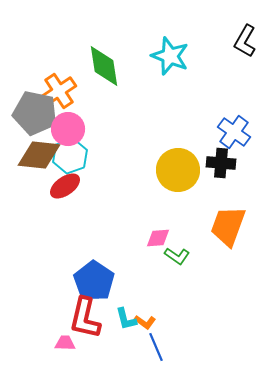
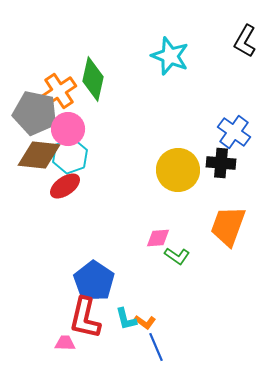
green diamond: moved 11 px left, 13 px down; rotated 21 degrees clockwise
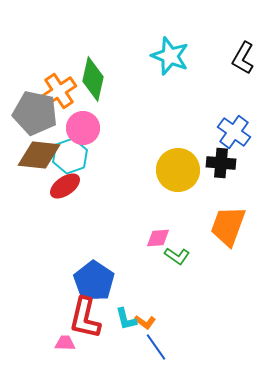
black L-shape: moved 2 px left, 17 px down
pink circle: moved 15 px right, 1 px up
blue line: rotated 12 degrees counterclockwise
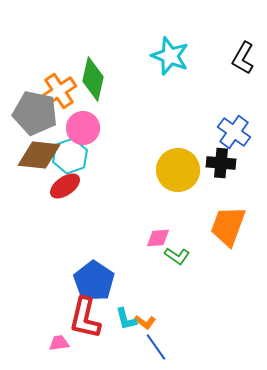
pink trapezoid: moved 6 px left; rotated 10 degrees counterclockwise
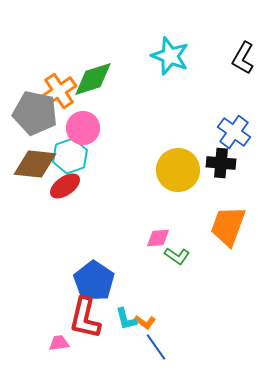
green diamond: rotated 60 degrees clockwise
brown diamond: moved 4 px left, 9 px down
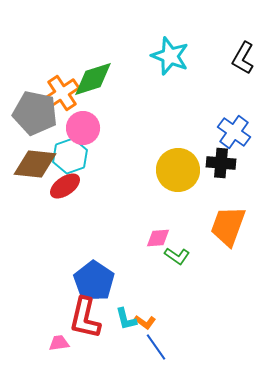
orange cross: moved 3 px right, 2 px down
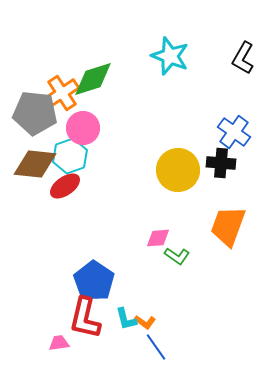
gray pentagon: rotated 6 degrees counterclockwise
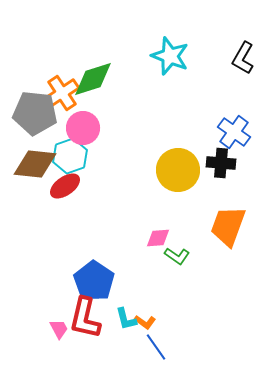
pink trapezoid: moved 14 px up; rotated 70 degrees clockwise
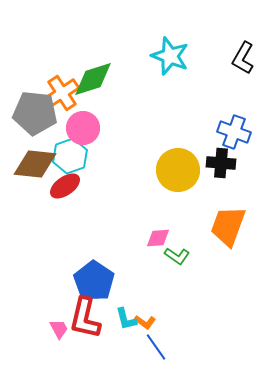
blue cross: rotated 16 degrees counterclockwise
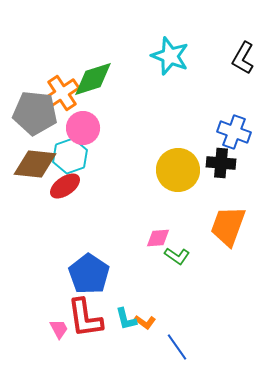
blue pentagon: moved 5 px left, 7 px up
red L-shape: rotated 21 degrees counterclockwise
blue line: moved 21 px right
